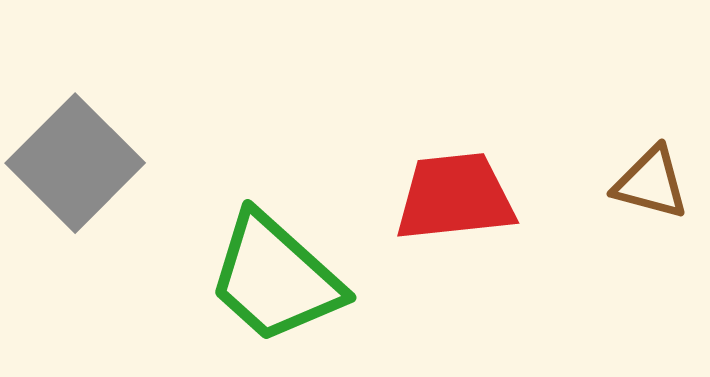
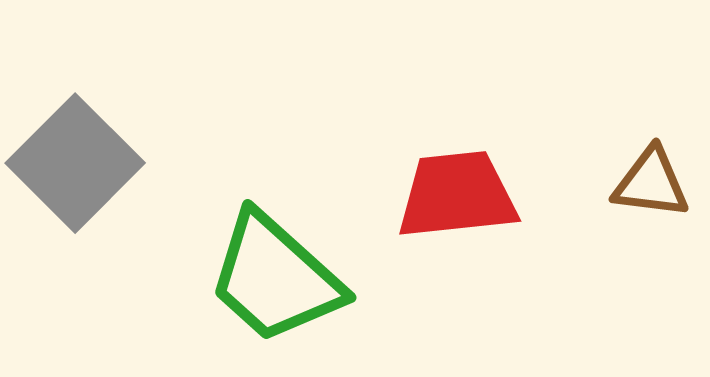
brown triangle: rotated 8 degrees counterclockwise
red trapezoid: moved 2 px right, 2 px up
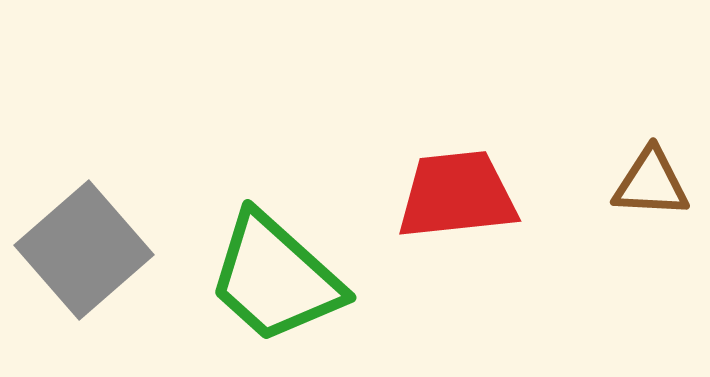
gray square: moved 9 px right, 87 px down; rotated 4 degrees clockwise
brown triangle: rotated 4 degrees counterclockwise
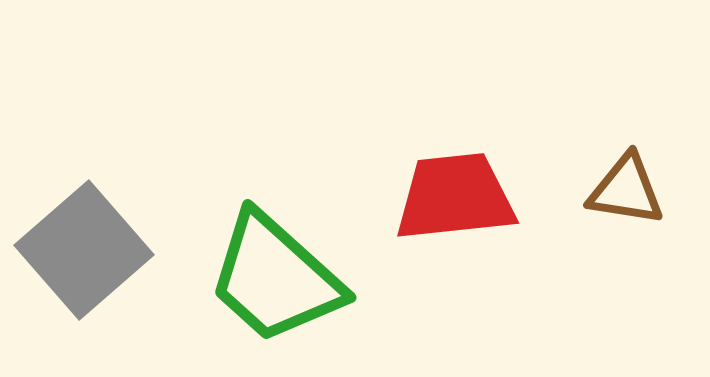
brown triangle: moved 25 px left, 7 px down; rotated 6 degrees clockwise
red trapezoid: moved 2 px left, 2 px down
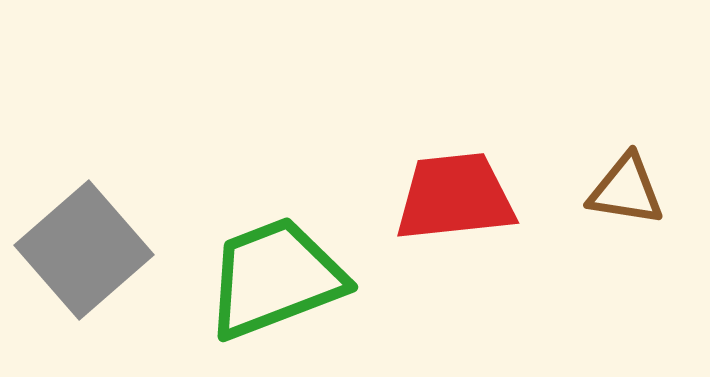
green trapezoid: rotated 117 degrees clockwise
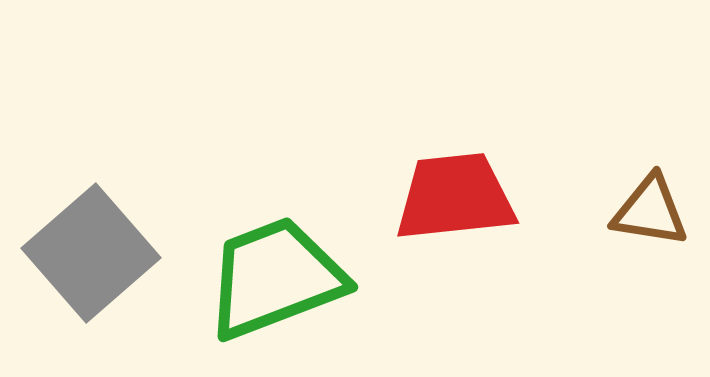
brown triangle: moved 24 px right, 21 px down
gray square: moved 7 px right, 3 px down
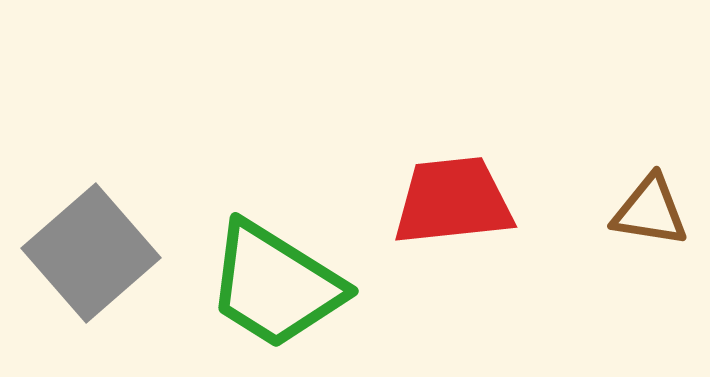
red trapezoid: moved 2 px left, 4 px down
green trapezoid: moved 7 px down; rotated 127 degrees counterclockwise
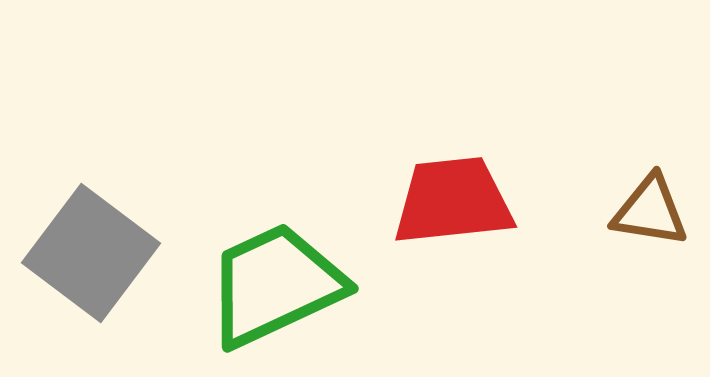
gray square: rotated 12 degrees counterclockwise
green trapezoid: rotated 123 degrees clockwise
